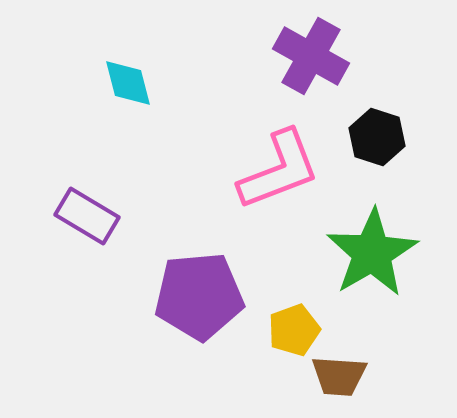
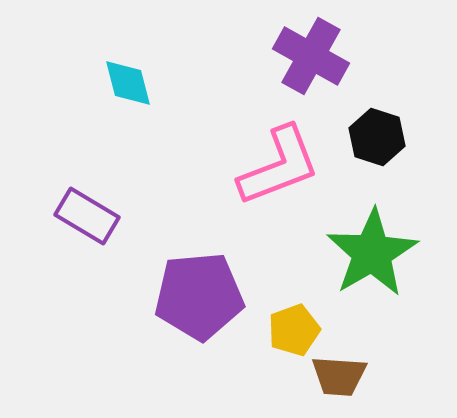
pink L-shape: moved 4 px up
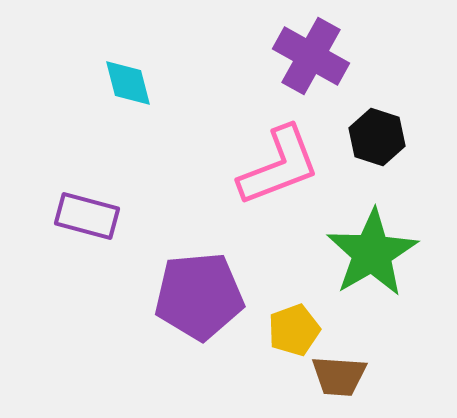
purple rectangle: rotated 16 degrees counterclockwise
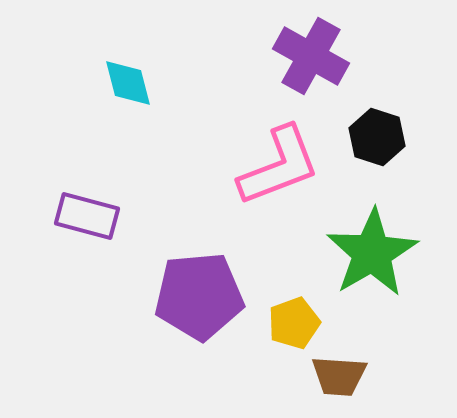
yellow pentagon: moved 7 px up
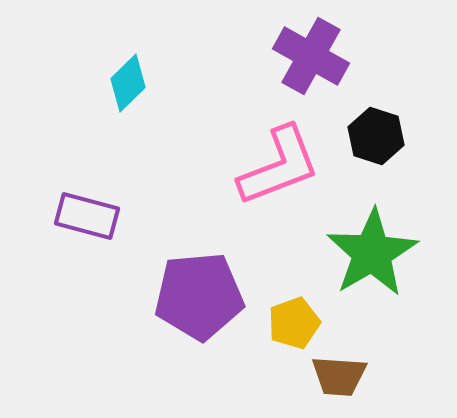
cyan diamond: rotated 60 degrees clockwise
black hexagon: moved 1 px left, 1 px up
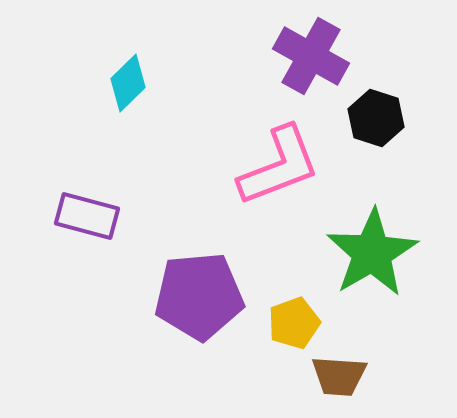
black hexagon: moved 18 px up
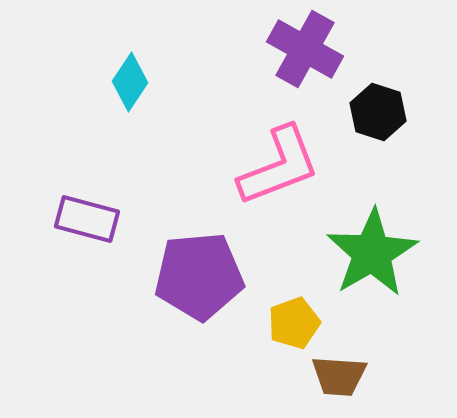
purple cross: moved 6 px left, 7 px up
cyan diamond: moved 2 px right, 1 px up; rotated 12 degrees counterclockwise
black hexagon: moved 2 px right, 6 px up
purple rectangle: moved 3 px down
purple pentagon: moved 20 px up
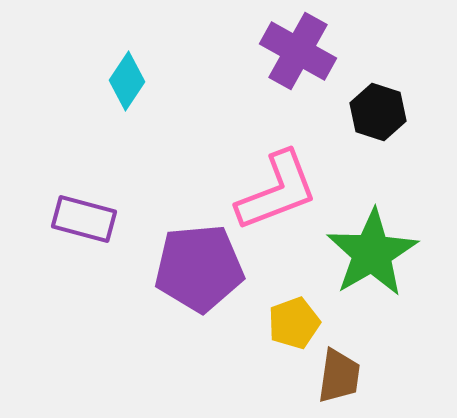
purple cross: moved 7 px left, 2 px down
cyan diamond: moved 3 px left, 1 px up
pink L-shape: moved 2 px left, 25 px down
purple rectangle: moved 3 px left
purple pentagon: moved 8 px up
brown trapezoid: rotated 86 degrees counterclockwise
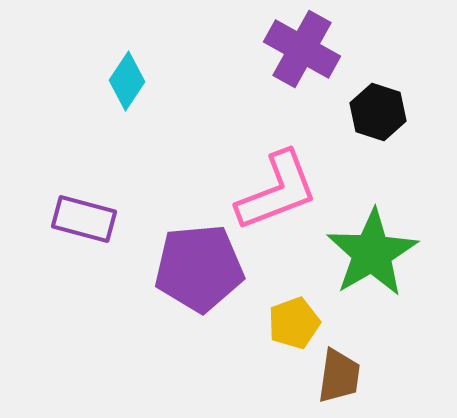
purple cross: moved 4 px right, 2 px up
